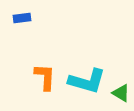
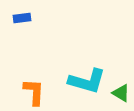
orange L-shape: moved 11 px left, 15 px down
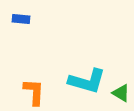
blue rectangle: moved 1 px left, 1 px down; rotated 12 degrees clockwise
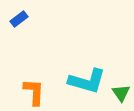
blue rectangle: moved 2 px left; rotated 42 degrees counterclockwise
green triangle: rotated 24 degrees clockwise
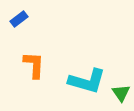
orange L-shape: moved 27 px up
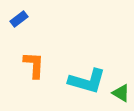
green triangle: rotated 24 degrees counterclockwise
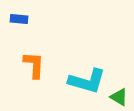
blue rectangle: rotated 42 degrees clockwise
green triangle: moved 2 px left, 4 px down
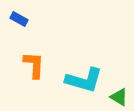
blue rectangle: rotated 24 degrees clockwise
cyan L-shape: moved 3 px left, 1 px up
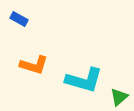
orange L-shape: rotated 104 degrees clockwise
green triangle: rotated 48 degrees clockwise
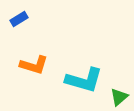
blue rectangle: rotated 60 degrees counterclockwise
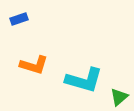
blue rectangle: rotated 12 degrees clockwise
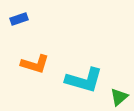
orange L-shape: moved 1 px right, 1 px up
